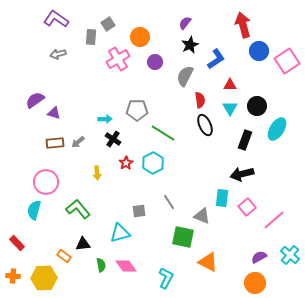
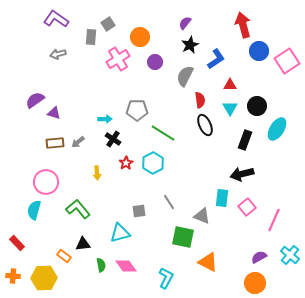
pink line at (274, 220): rotated 25 degrees counterclockwise
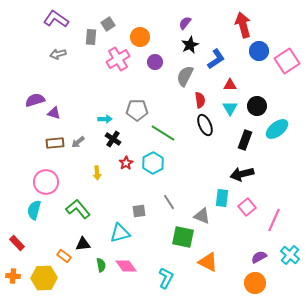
purple semicircle at (35, 100): rotated 18 degrees clockwise
cyan ellipse at (277, 129): rotated 20 degrees clockwise
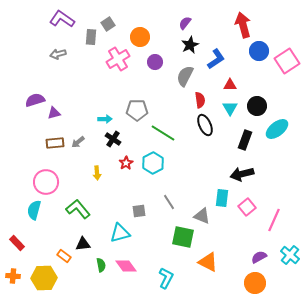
purple L-shape at (56, 19): moved 6 px right
purple triangle at (54, 113): rotated 32 degrees counterclockwise
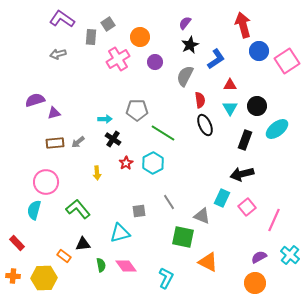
cyan rectangle at (222, 198): rotated 18 degrees clockwise
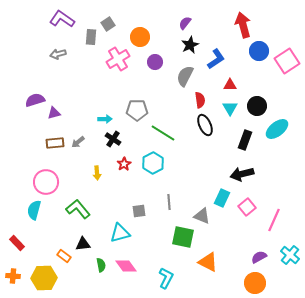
red star at (126, 163): moved 2 px left, 1 px down
gray line at (169, 202): rotated 28 degrees clockwise
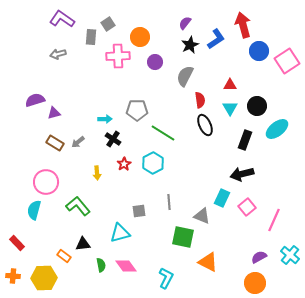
pink cross at (118, 59): moved 3 px up; rotated 30 degrees clockwise
blue L-shape at (216, 59): moved 20 px up
brown rectangle at (55, 143): rotated 36 degrees clockwise
green L-shape at (78, 209): moved 3 px up
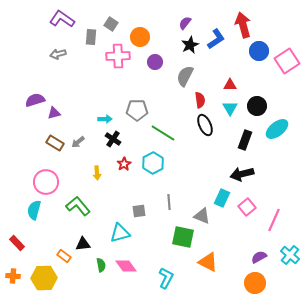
gray square at (108, 24): moved 3 px right; rotated 24 degrees counterclockwise
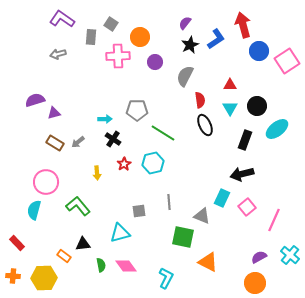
cyan hexagon at (153, 163): rotated 15 degrees clockwise
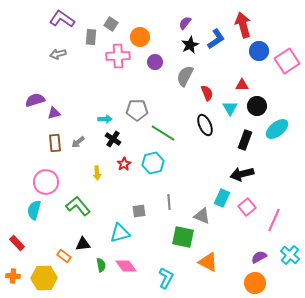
red triangle at (230, 85): moved 12 px right
red semicircle at (200, 100): moved 7 px right, 7 px up; rotated 14 degrees counterclockwise
brown rectangle at (55, 143): rotated 54 degrees clockwise
